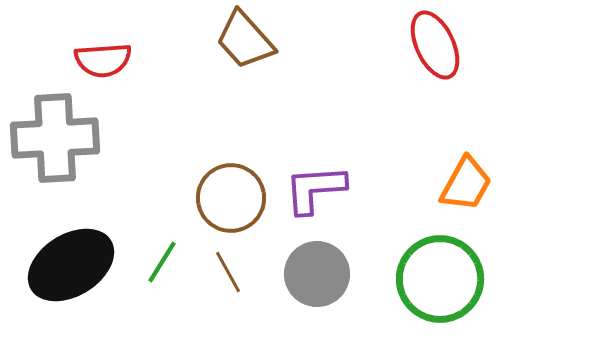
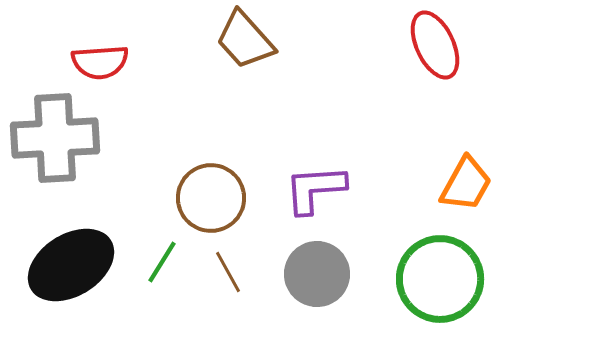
red semicircle: moved 3 px left, 2 px down
brown circle: moved 20 px left
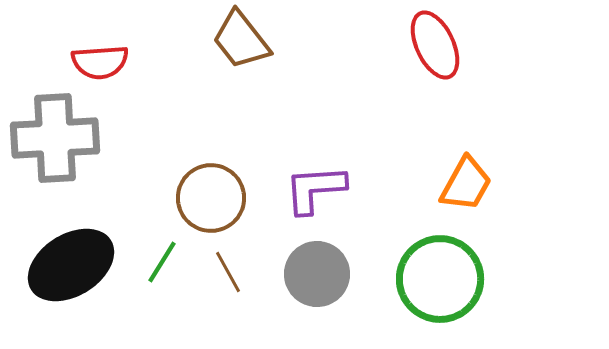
brown trapezoid: moved 4 px left; rotated 4 degrees clockwise
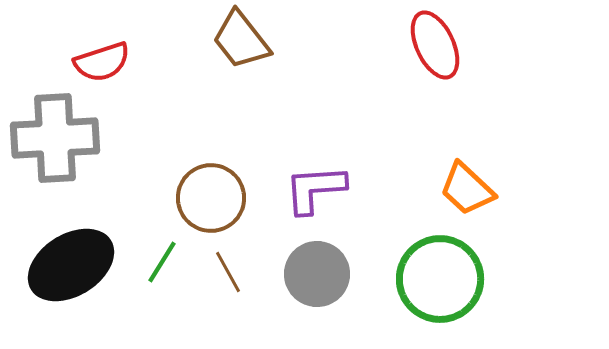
red semicircle: moved 2 px right; rotated 14 degrees counterclockwise
orange trapezoid: moved 1 px right, 5 px down; rotated 104 degrees clockwise
